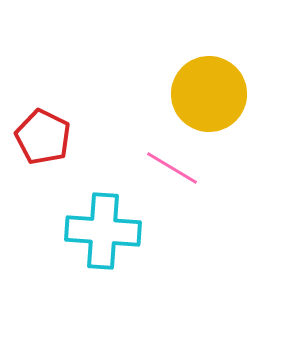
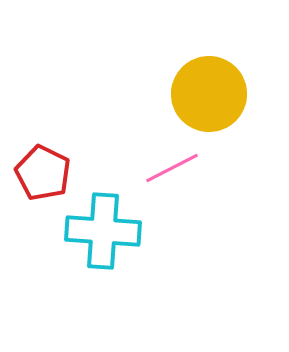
red pentagon: moved 36 px down
pink line: rotated 58 degrees counterclockwise
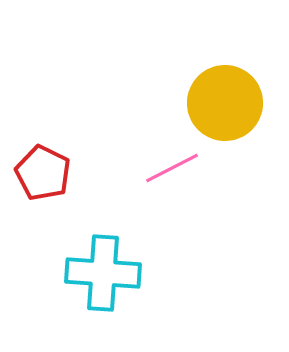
yellow circle: moved 16 px right, 9 px down
cyan cross: moved 42 px down
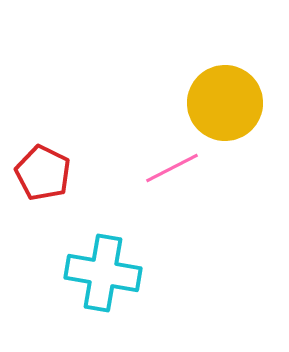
cyan cross: rotated 6 degrees clockwise
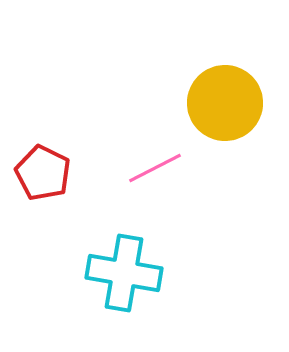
pink line: moved 17 px left
cyan cross: moved 21 px right
